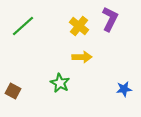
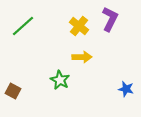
green star: moved 3 px up
blue star: moved 2 px right; rotated 21 degrees clockwise
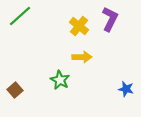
green line: moved 3 px left, 10 px up
brown square: moved 2 px right, 1 px up; rotated 21 degrees clockwise
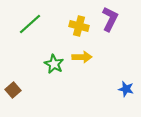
green line: moved 10 px right, 8 px down
yellow cross: rotated 24 degrees counterclockwise
green star: moved 6 px left, 16 px up
brown square: moved 2 px left
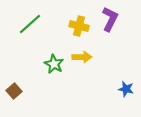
brown square: moved 1 px right, 1 px down
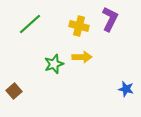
green star: rotated 24 degrees clockwise
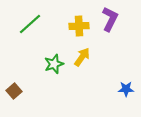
yellow cross: rotated 18 degrees counterclockwise
yellow arrow: rotated 54 degrees counterclockwise
blue star: rotated 14 degrees counterclockwise
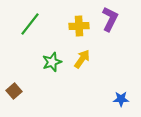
green line: rotated 10 degrees counterclockwise
yellow arrow: moved 2 px down
green star: moved 2 px left, 2 px up
blue star: moved 5 px left, 10 px down
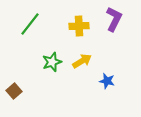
purple L-shape: moved 4 px right
yellow arrow: moved 2 px down; rotated 24 degrees clockwise
blue star: moved 14 px left, 18 px up; rotated 14 degrees clockwise
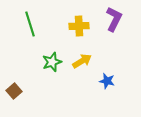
green line: rotated 55 degrees counterclockwise
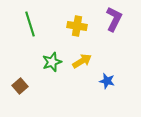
yellow cross: moved 2 px left; rotated 12 degrees clockwise
brown square: moved 6 px right, 5 px up
